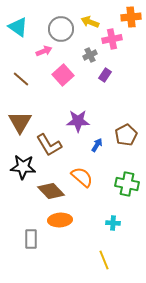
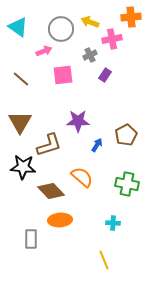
pink square: rotated 35 degrees clockwise
brown L-shape: rotated 76 degrees counterclockwise
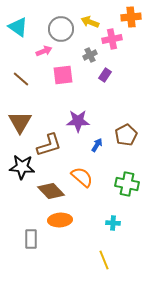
black star: moved 1 px left
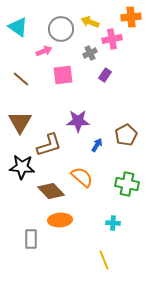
gray cross: moved 2 px up
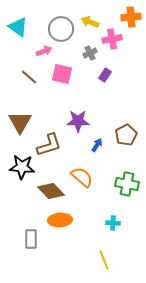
pink square: moved 1 px left, 1 px up; rotated 20 degrees clockwise
brown line: moved 8 px right, 2 px up
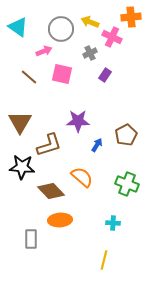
pink cross: moved 2 px up; rotated 36 degrees clockwise
green cross: rotated 10 degrees clockwise
yellow line: rotated 36 degrees clockwise
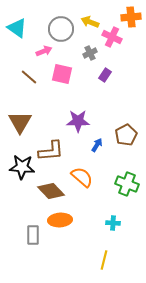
cyan triangle: moved 1 px left, 1 px down
brown L-shape: moved 2 px right, 6 px down; rotated 12 degrees clockwise
gray rectangle: moved 2 px right, 4 px up
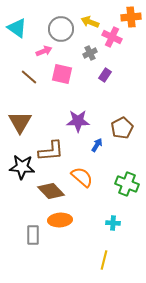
brown pentagon: moved 4 px left, 7 px up
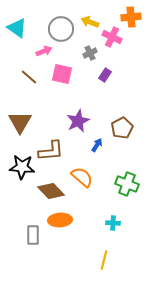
purple star: rotated 25 degrees counterclockwise
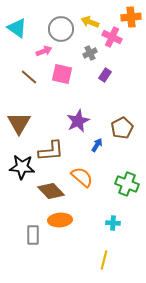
brown triangle: moved 1 px left, 1 px down
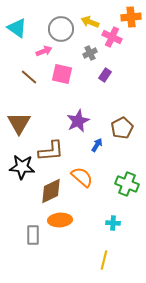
brown diamond: rotated 72 degrees counterclockwise
